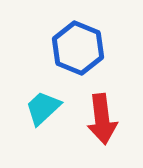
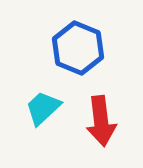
red arrow: moved 1 px left, 2 px down
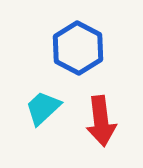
blue hexagon: rotated 6 degrees clockwise
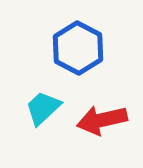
red arrow: moved 1 px right, 1 px up; rotated 84 degrees clockwise
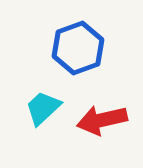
blue hexagon: rotated 12 degrees clockwise
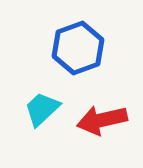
cyan trapezoid: moved 1 px left, 1 px down
